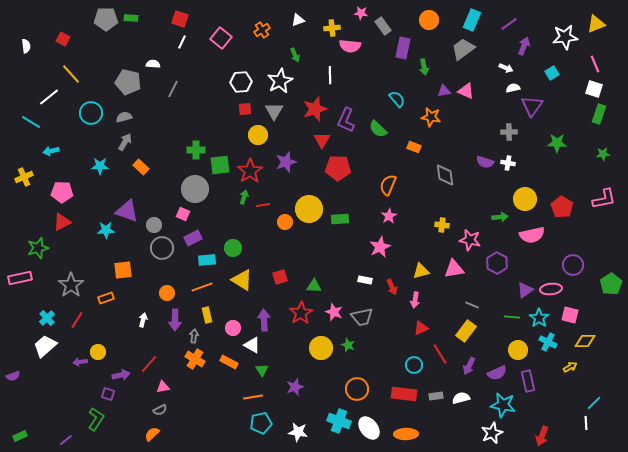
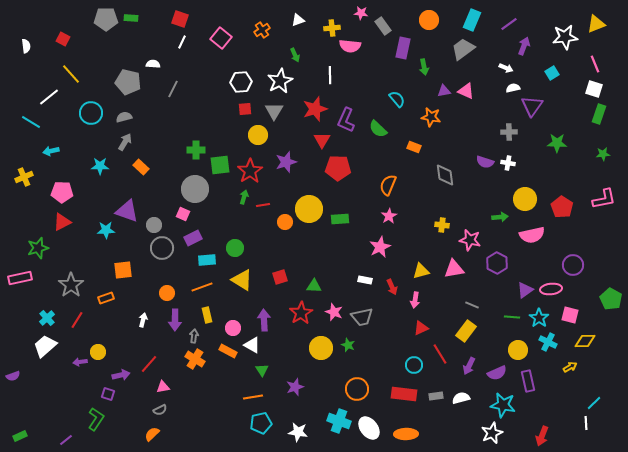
green circle at (233, 248): moved 2 px right
green pentagon at (611, 284): moved 15 px down; rotated 10 degrees counterclockwise
orange rectangle at (229, 362): moved 1 px left, 11 px up
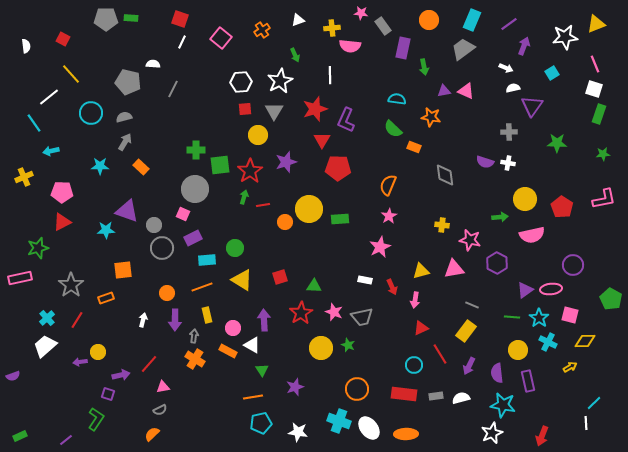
cyan semicircle at (397, 99): rotated 42 degrees counterclockwise
cyan line at (31, 122): moved 3 px right, 1 px down; rotated 24 degrees clockwise
green semicircle at (378, 129): moved 15 px right
purple semicircle at (497, 373): rotated 108 degrees clockwise
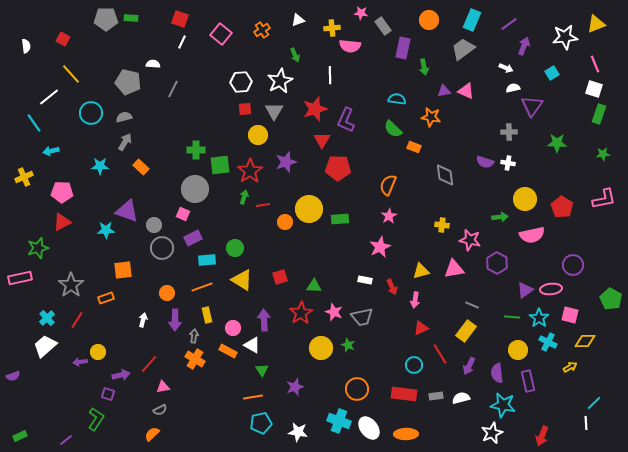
pink square at (221, 38): moved 4 px up
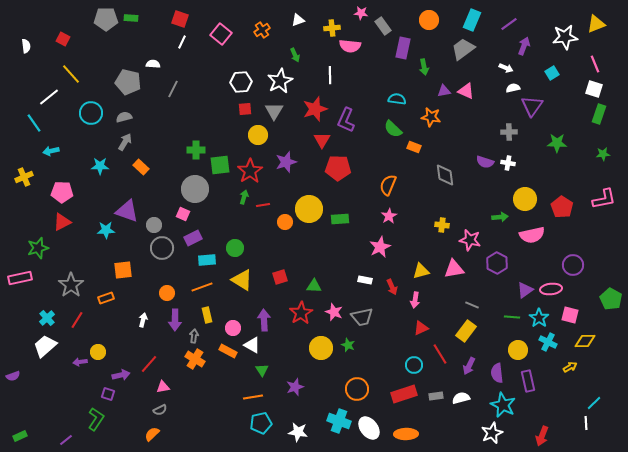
red rectangle at (404, 394): rotated 25 degrees counterclockwise
cyan star at (503, 405): rotated 15 degrees clockwise
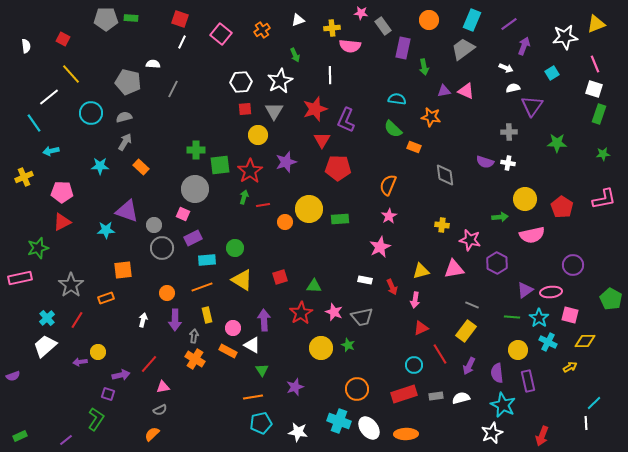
pink ellipse at (551, 289): moved 3 px down
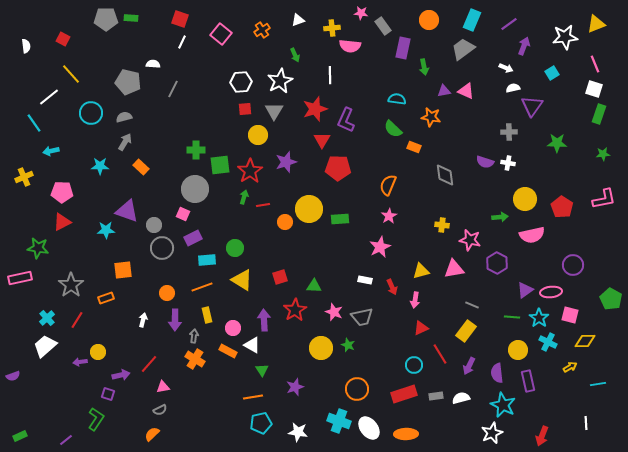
green star at (38, 248): rotated 25 degrees clockwise
red star at (301, 313): moved 6 px left, 3 px up
cyan line at (594, 403): moved 4 px right, 19 px up; rotated 35 degrees clockwise
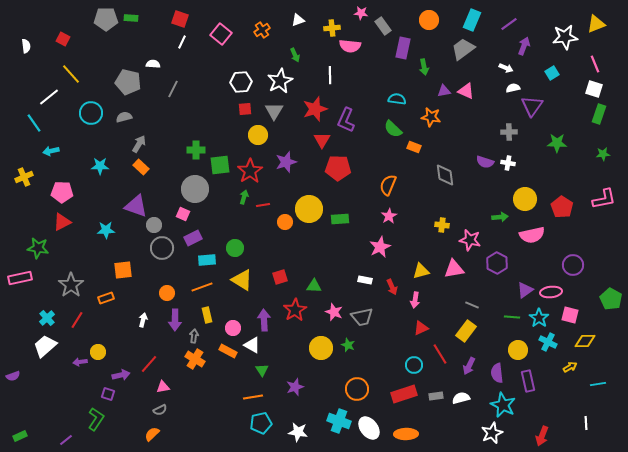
gray arrow at (125, 142): moved 14 px right, 2 px down
purple triangle at (127, 211): moved 9 px right, 5 px up
